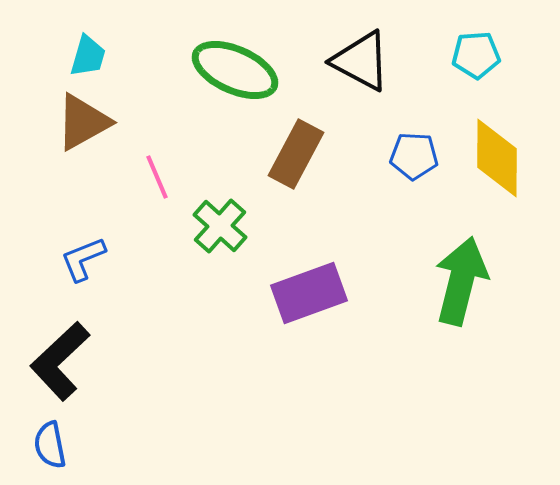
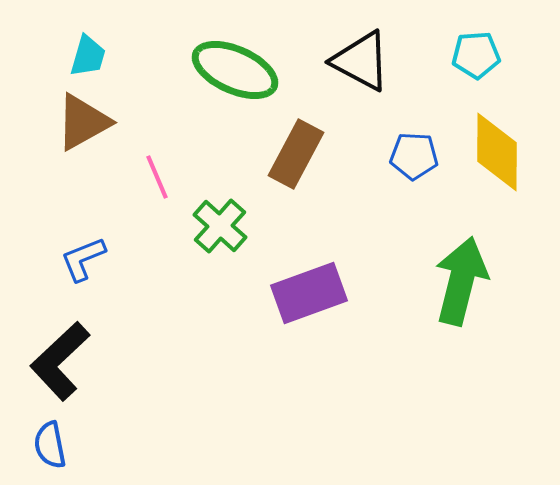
yellow diamond: moved 6 px up
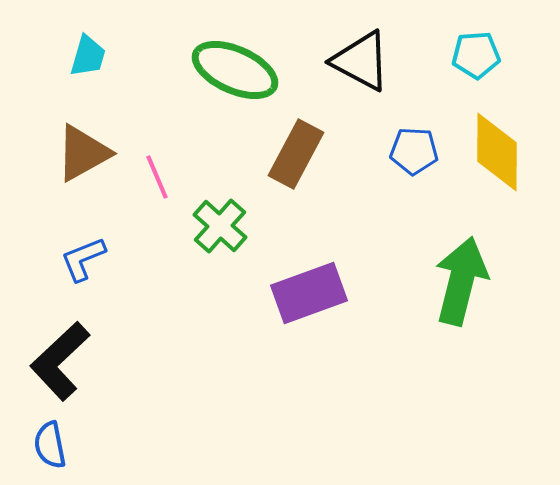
brown triangle: moved 31 px down
blue pentagon: moved 5 px up
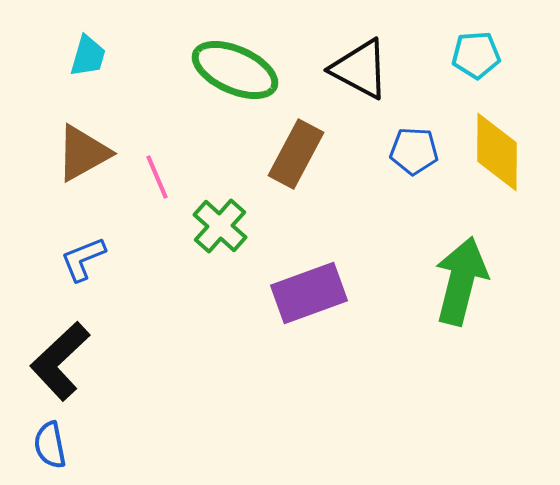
black triangle: moved 1 px left, 8 px down
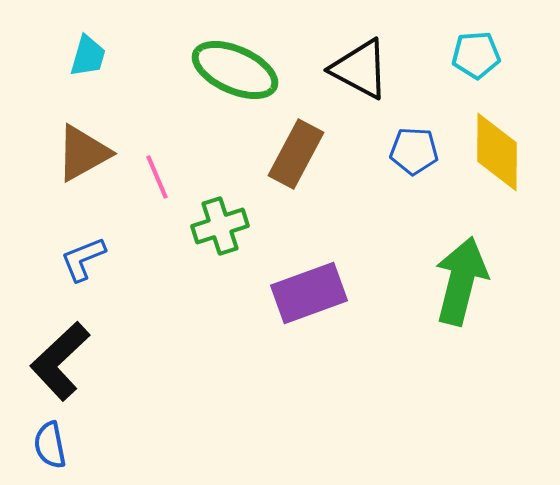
green cross: rotated 30 degrees clockwise
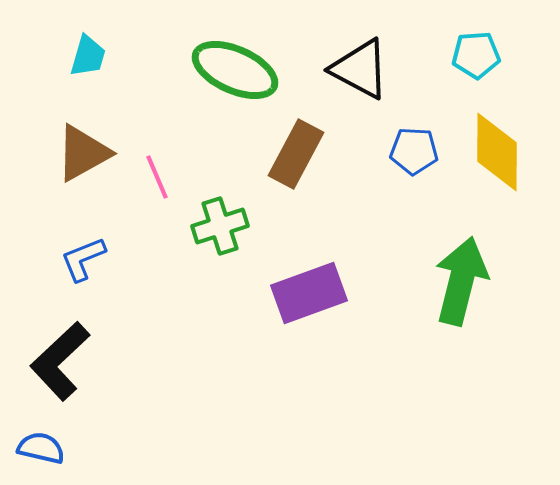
blue semicircle: moved 9 px left, 3 px down; rotated 114 degrees clockwise
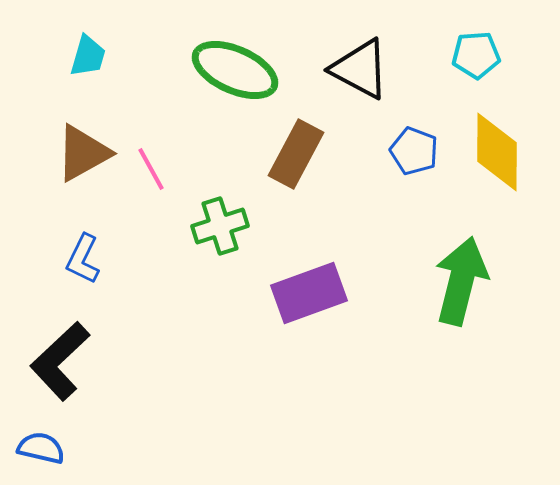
blue pentagon: rotated 18 degrees clockwise
pink line: moved 6 px left, 8 px up; rotated 6 degrees counterclockwise
blue L-shape: rotated 42 degrees counterclockwise
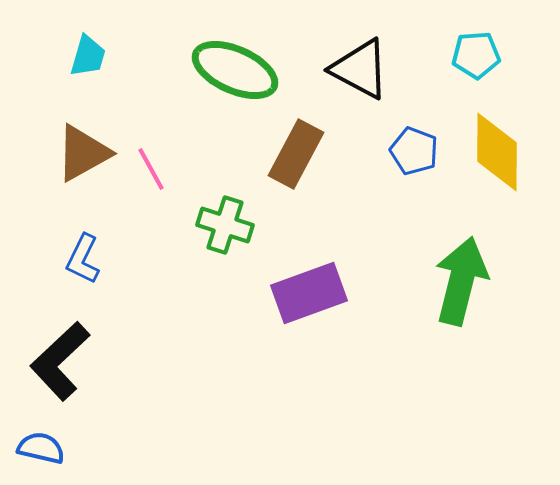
green cross: moved 5 px right, 1 px up; rotated 36 degrees clockwise
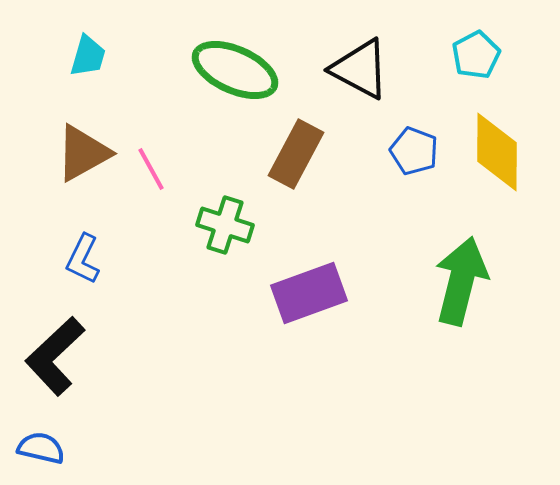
cyan pentagon: rotated 24 degrees counterclockwise
black L-shape: moved 5 px left, 5 px up
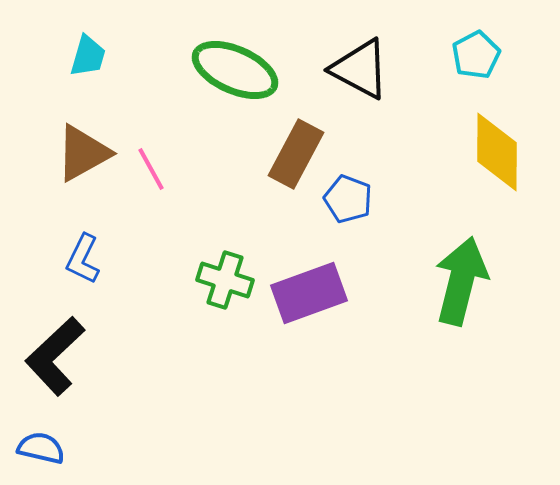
blue pentagon: moved 66 px left, 48 px down
green cross: moved 55 px down
